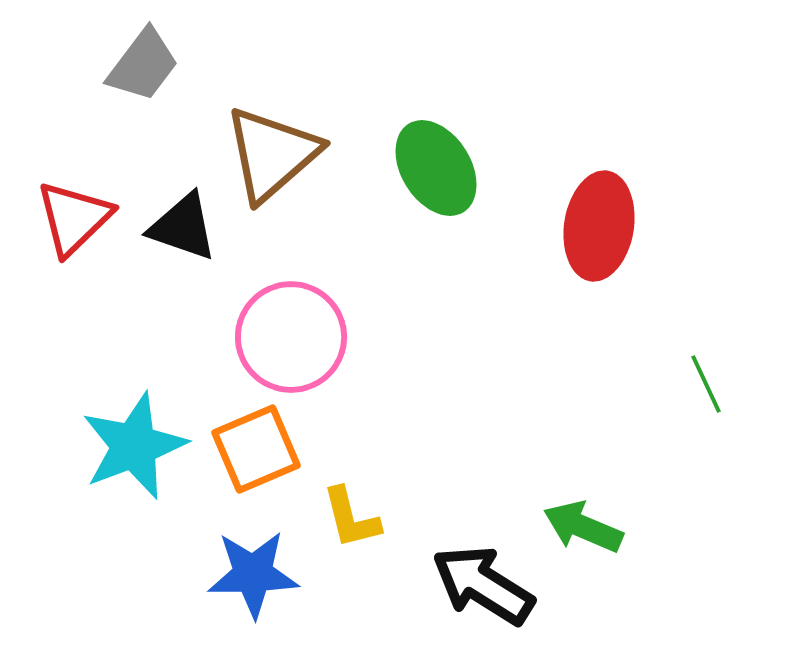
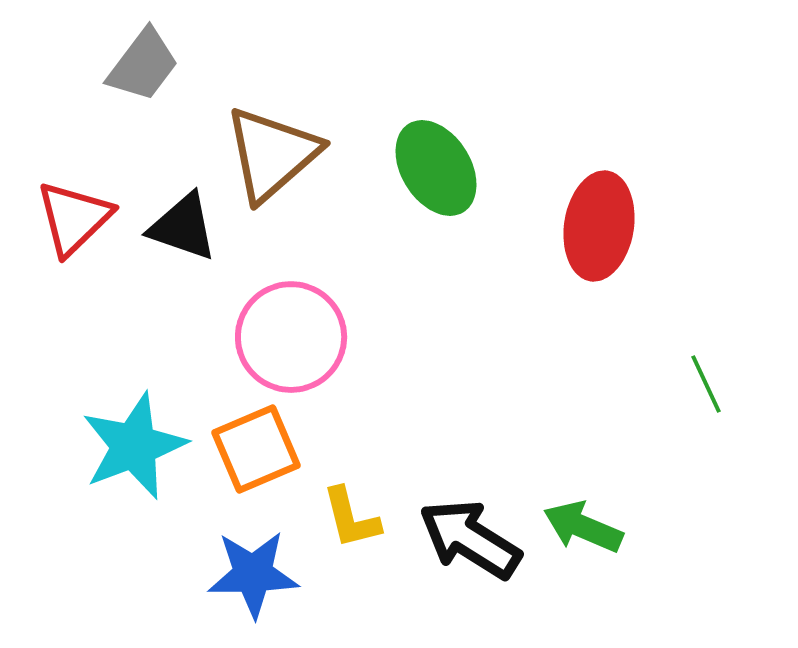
black arrow: moved 13 px left, 46 px up
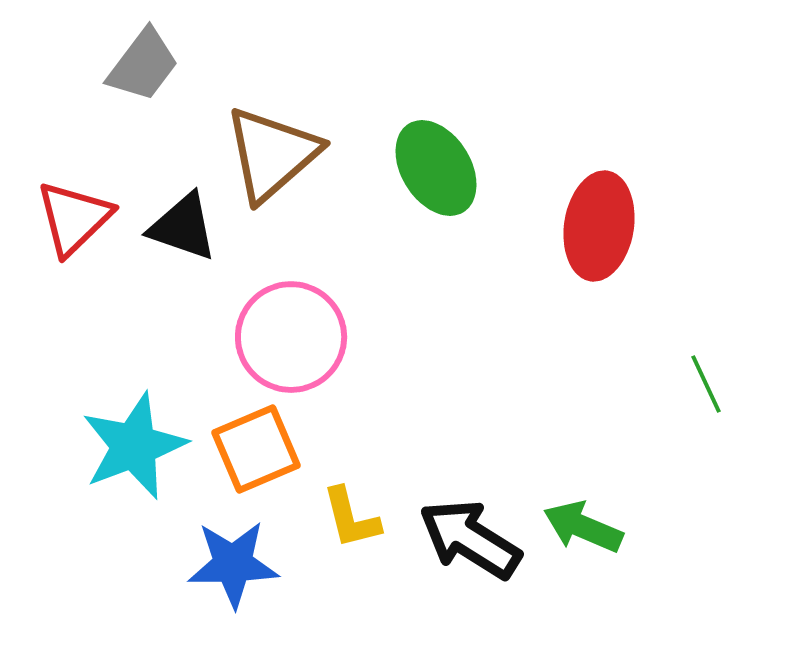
blue star: moved 20 px left, 10 px up
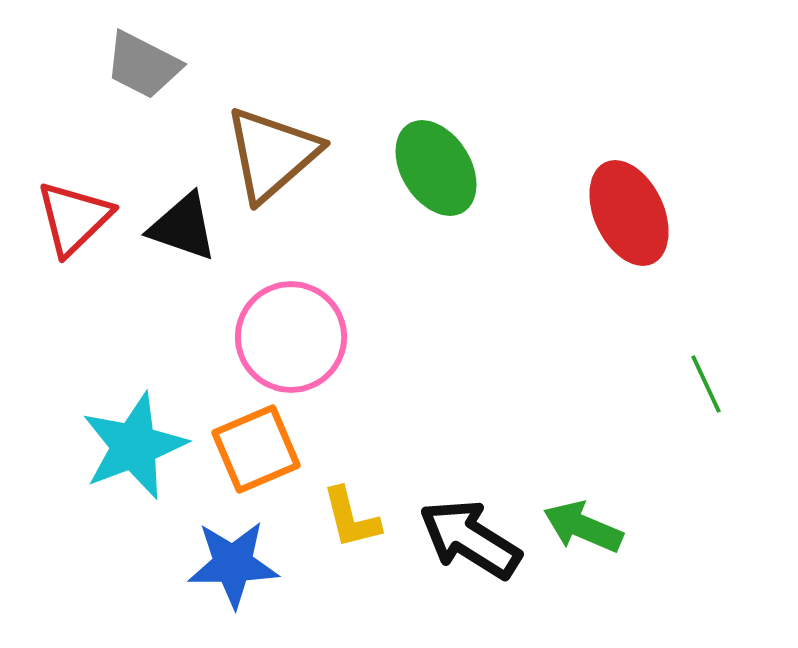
gray trapezoid: rotated 80 degrees clockwise
red ellipse: moved 30 px right, 13 px up; rotated 34 degrees counterclockwise
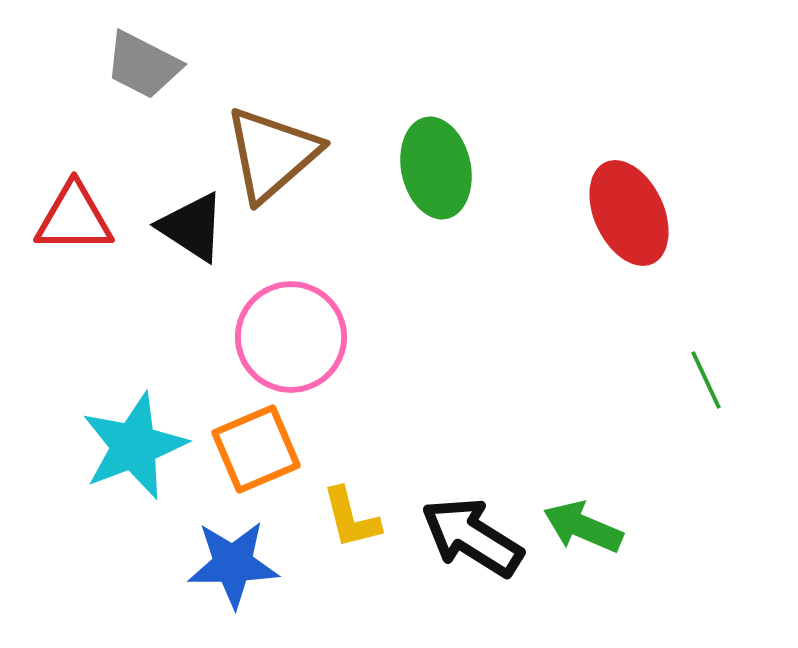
green ellipse: rotated 20 degrees clockwise
red triangle: rotated 44 degrees clockwise
black triangle: moved 9 px right; rotated 14 degrees clockwise
green line: moved 4 px up
black arrow: moved 2 px right, 2 px up
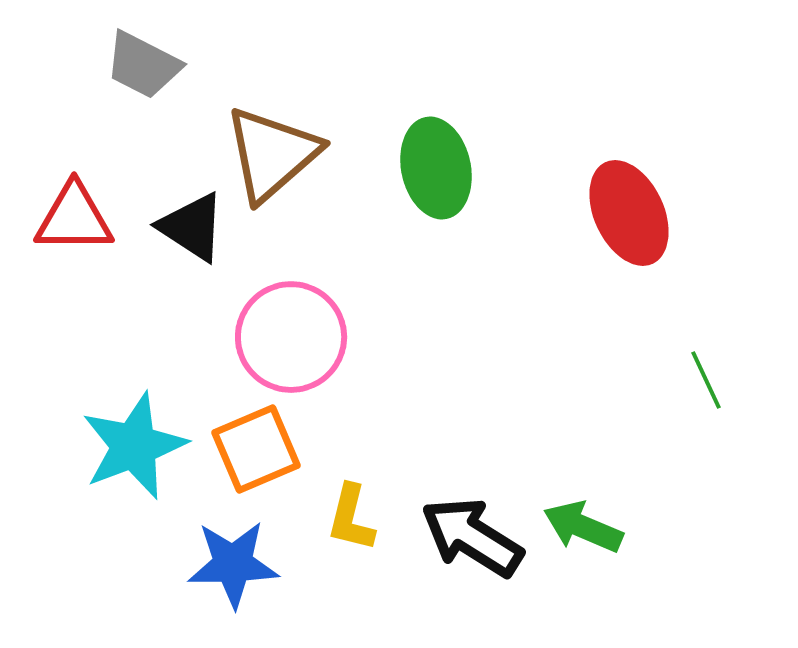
yellow L-shape: rotated 28 degrees clockwise
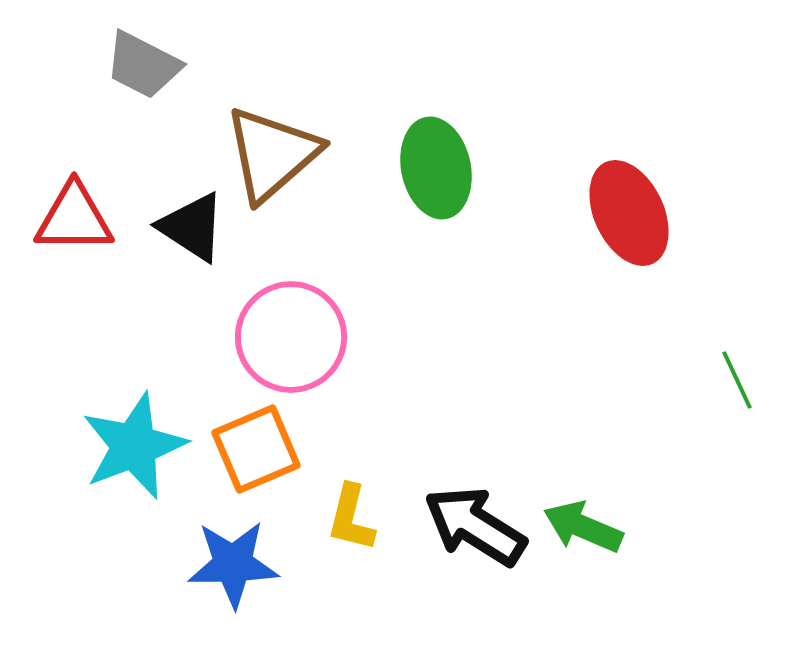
green line: moved 31 px right
black arrow: moved 3 px right, 11 px up
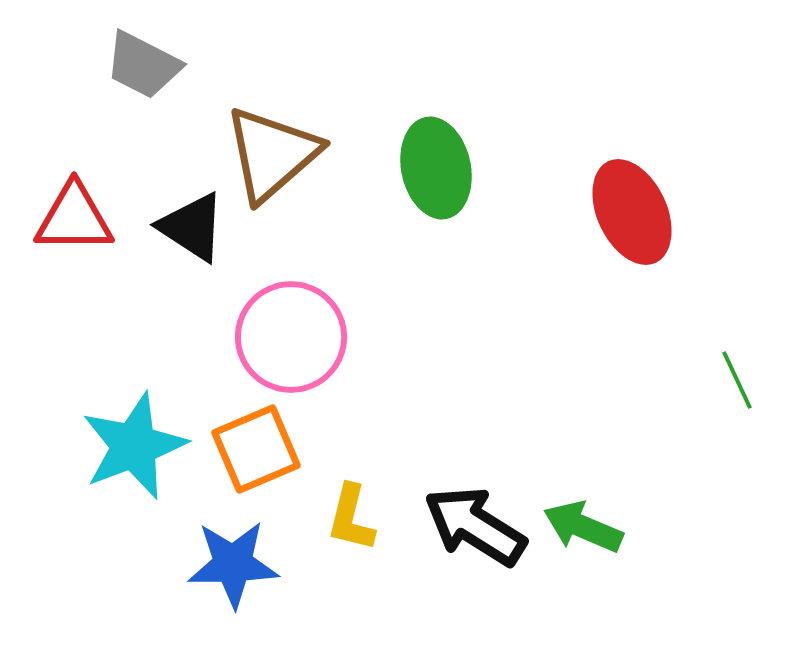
red ellipse: moved 3 px right, 1 px up
